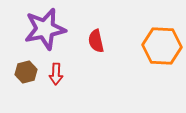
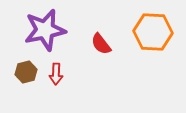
purple star: moved 1 px down
red semicircle: moved 5 px right, 3 px down; rotated 25 degrees counterclockwise
orange hexagon: moved 9 px left, 14 px up
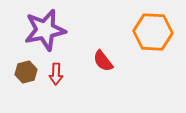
red semicircle: moved 2 px right, 17 px down
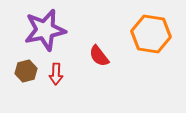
orange hexagon: moved 2 px left, 2 px down; rotated 6 degrees clockwise
red semicircle: moved 4 px left, 5 px up
brown hexagon: moved 1 px up
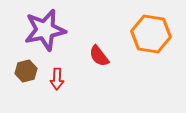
red arrow: moved 1 px right, 5 px down
